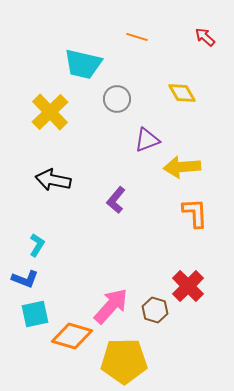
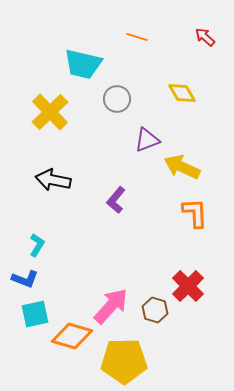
yellow arrow: rotated 30 degrees clockwise
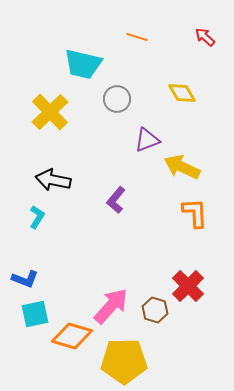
cyan L-shape: moved 28 px up
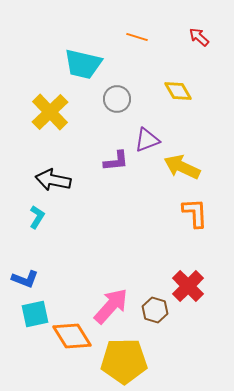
red arrow: moved 6 px left
yellow diamond: moved 4 px left, 2 px up
purple L-shape: moved 39 px up; rotated 136 degrees counterclockwise
orange diamond: rotated 42 degrees clockwise
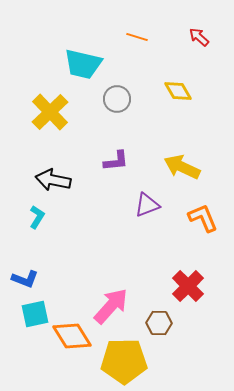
purple triangle: moved 65 px down
orange L-shape: moved 8 px right, 5 px down; rotated 20 degrees counterclockwise
brown hexagon: moved 4 px right, 13 px down; rotated 15 degrees counterclockwise
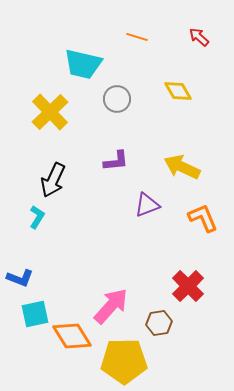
black arrow: rotated 76 degrees counterclockwise
blue L-shape: moved 5 px left, 1 px up
brown hexagon: rotated 10 degrees counterclockwise
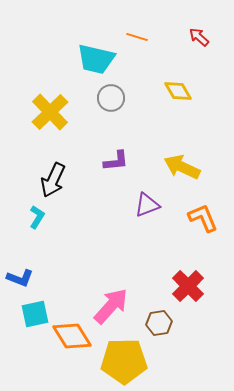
cyan trapezoid: moved 13 px right, 5 px up
gray circle: moved 6 px left, 1 px up
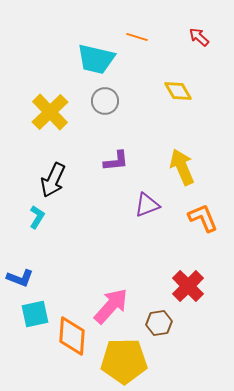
gray circle: moved 6 px left, 3 px down
yellow arrow: rotated 42 degrees clockwise
orange diamond: rotated 36 degrees clockwise
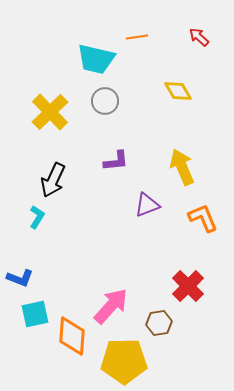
orange line: rotated 25 degrees counterclockwise
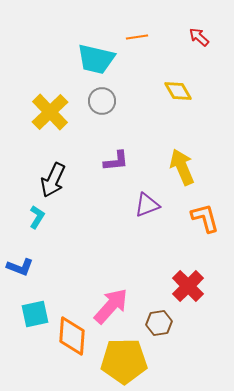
gray circle: moved 3 px left
orange L-shape: moved 2 px right; rotated 8 degrees clockwise
blue L-shape: moved 11 px up
